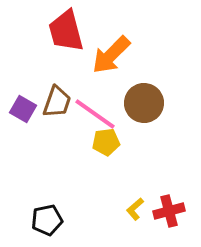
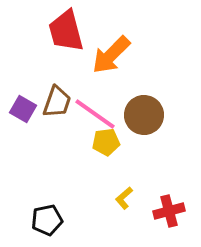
brown circle: moved 12 px down
yellow L-shape: moved 11 px left, 11 px up
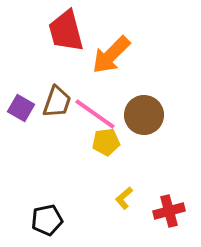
purple square: moved 2 px left, 1 px up
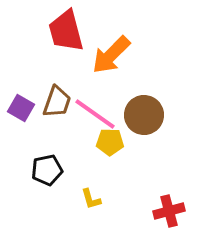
yellow pentagon: moved 4 px right; rotated 8 degrees clockwise
yellow L-shape: moved 33 px left, 1 px down; rotated 65 degrees counterclockwise
black pentagon: moved 50 px up
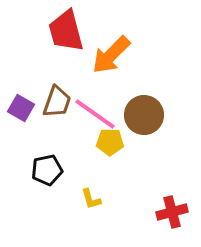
red cross: moved 3 px right, 1 px down
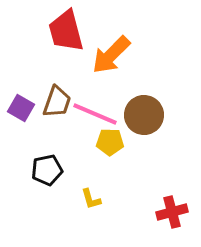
pink line: rotated 12 degrees counterclockwise
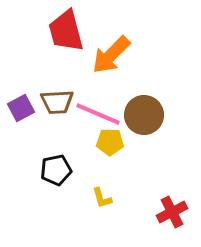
brown trapezoid: rotated 68 degrees clockwise
purple square: rotated 32 degrees clockwise
pink line: moved 3 px right
black pentagon: moved 9 px right
yellow L-shape: moved 11 px right, 1 px up
red cross: rotated 12 degrees counterclockwise
